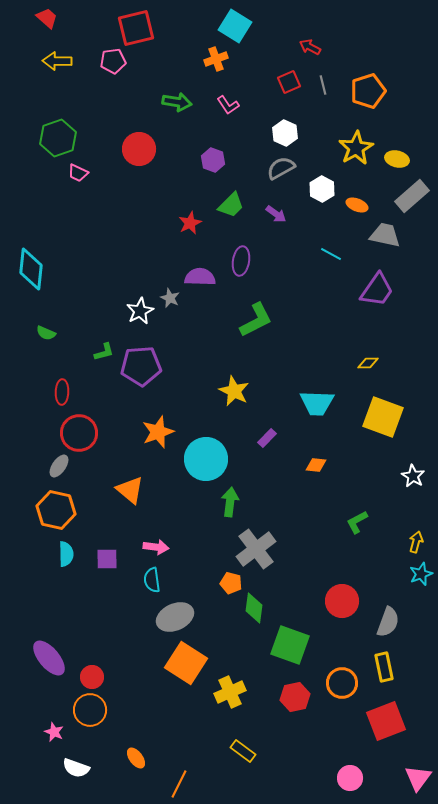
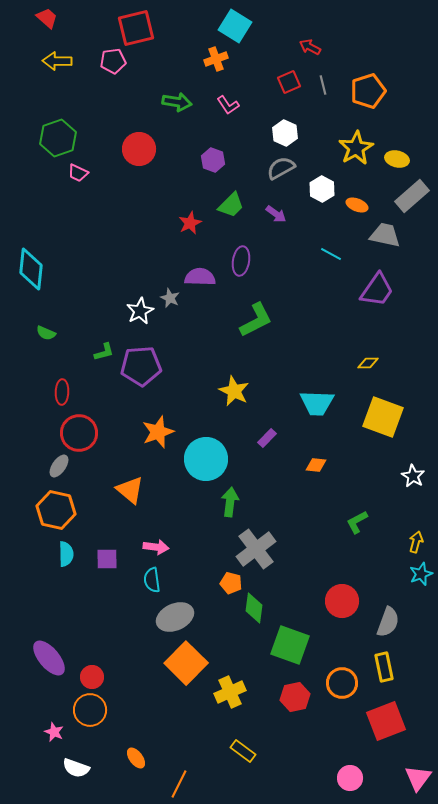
orange square at (186, 663): rotated 12 degrees clockwise
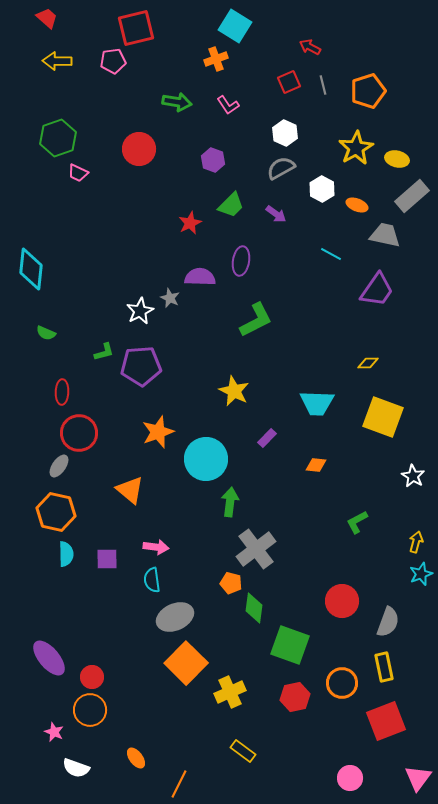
orange hexagon at (56, 510): moved 2 px down
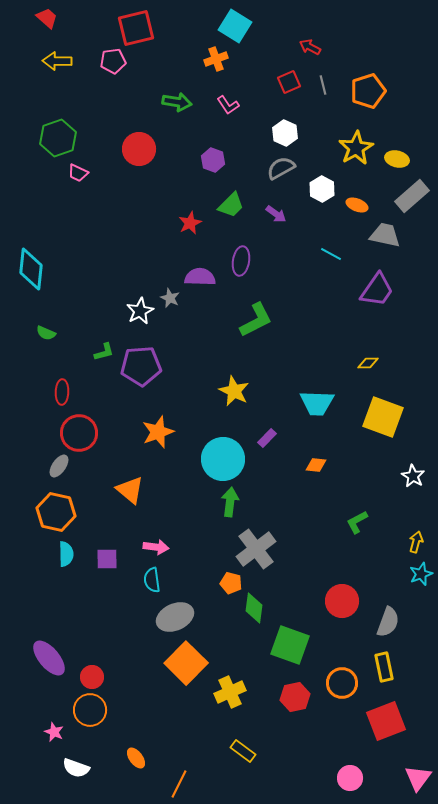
cyan circle at (206, 459): moved 17 px right
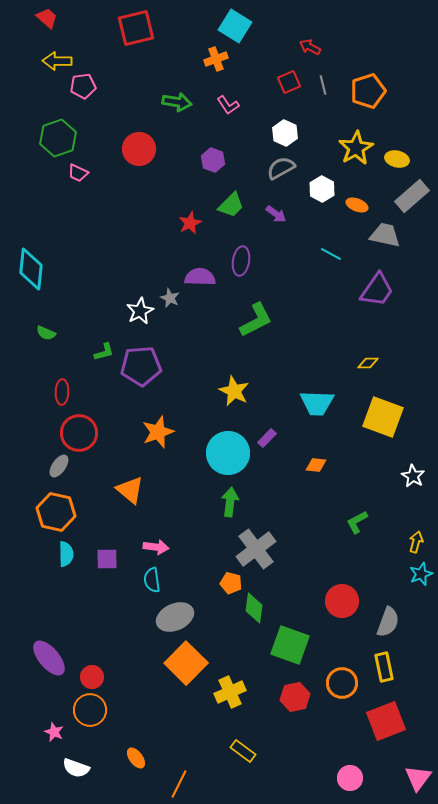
pink pentagon at (113, 61): moved 30 px left, 25 px down
cyan circle at (223, 459): moved 5 px right, 6 px up
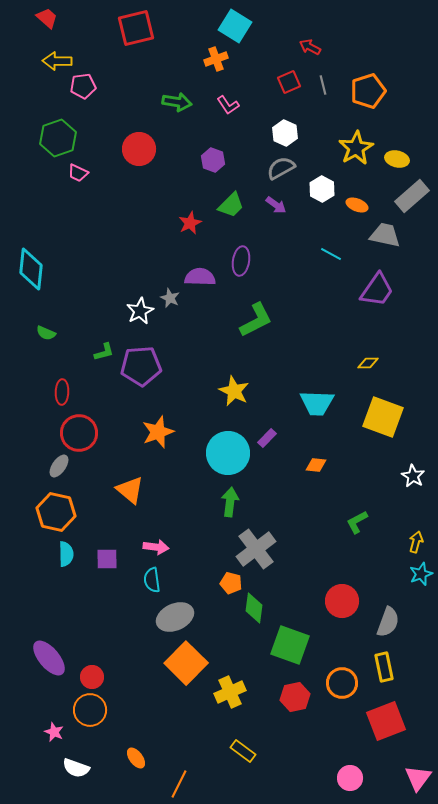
purple arrow at (276, 214): moved 9 px up
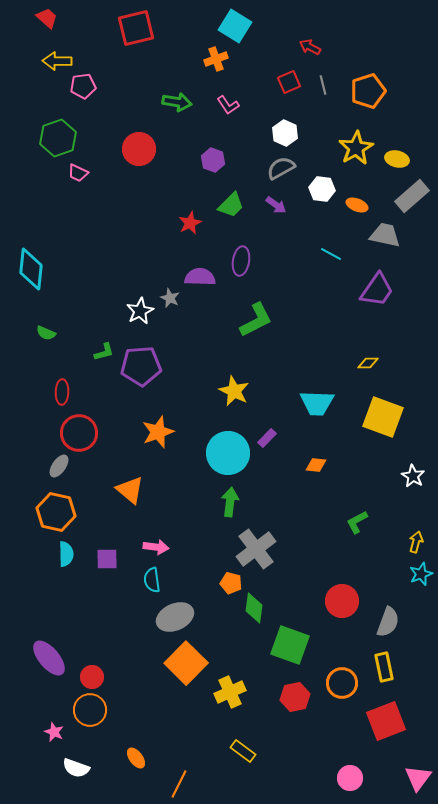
white hexagon at (322, 189): rotated 20 degrees counterclockwise
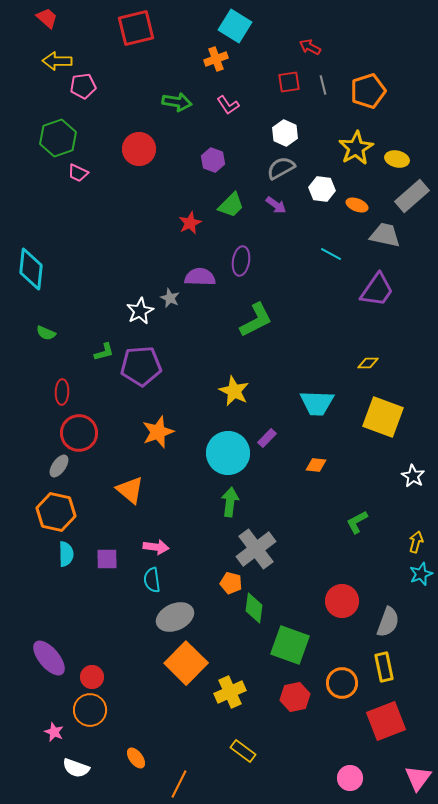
red square at (289, 82): rotated 15 degrees clockwise
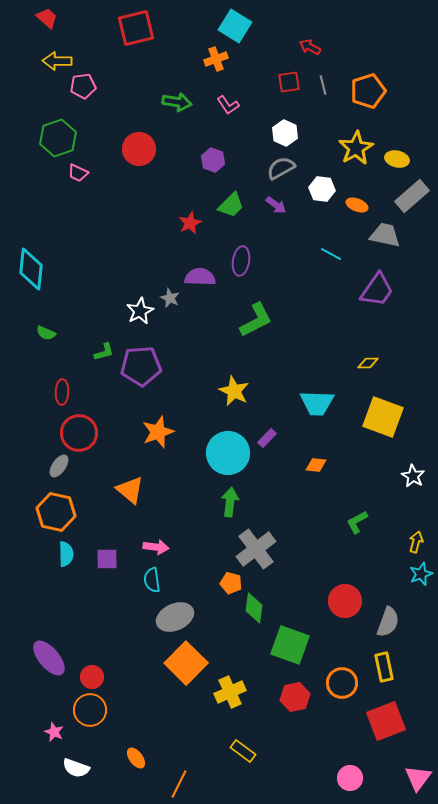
red circle at (342, 601): moved 3 px right
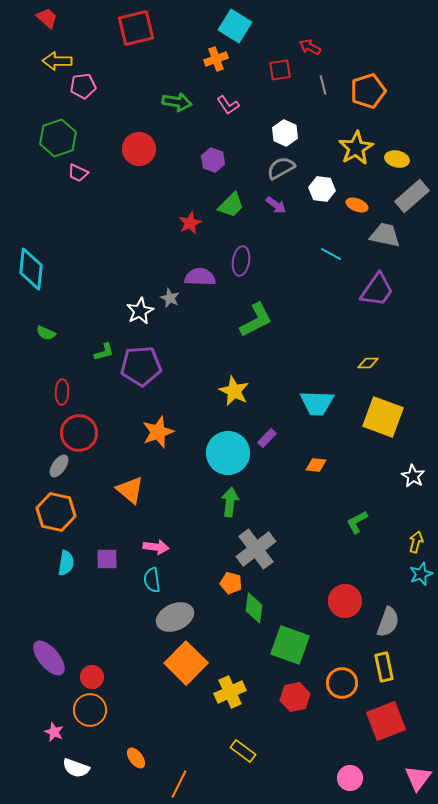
red square at (289, 82): moved 9 px left, 12 px up
cyan semicircle at (66, 554): moved 9 px down; rotated 10 degrees clockwise
